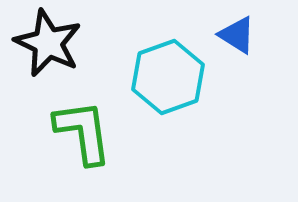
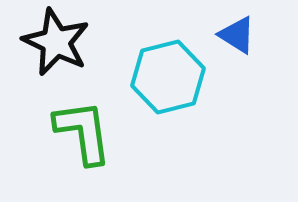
black star: moved 8 px right, 1 px up
cyan hexagon: rotated 6 degrees clockwise
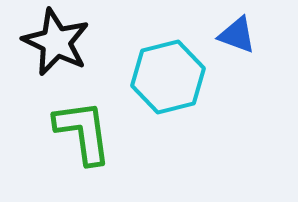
blue triangle: rotated 12 degrees counterclockwise
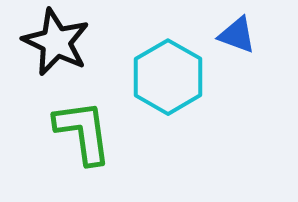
cyan hexagon: rotated 16 degrees counterclockwise
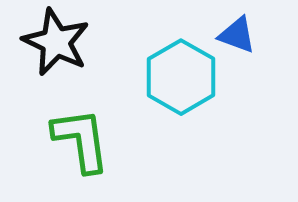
cyan hexagon: moved 13 px right
green L-shape: moved 2 px left, 8 px down
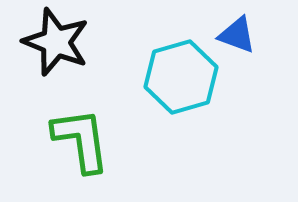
black star: rotated 4 degrees counterclockwise
cyan hexagon: rotated 14 degrees clockwise
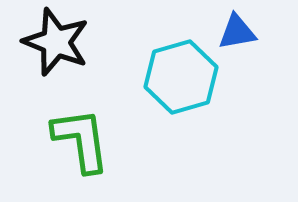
blue triangle: moved 3 px up; rotated 30 degrees counterclockwise
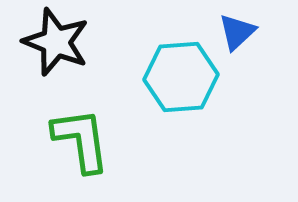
blue triangle: rotated 33 degrees counterclockwise
cyan hexagon: rotated 12 degrees clockwise
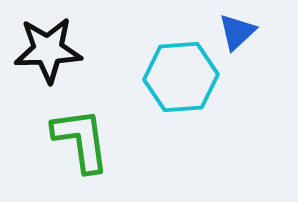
black star: moved 8 px left, 8 px down; rotated 24 degrees counterclockwise
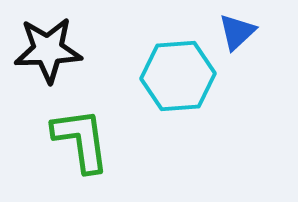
cyan hexagon: moved 3 px left, 1 px up
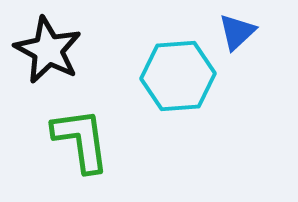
black star: rotated 30 degrees clockwise
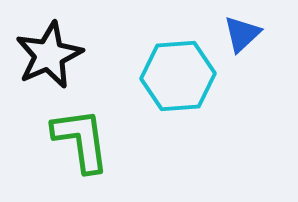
blue triangle: moved 5 px right, 2 px down
black star: moved 1 px right, 5 px down; rotated 20 degrees clockwise
